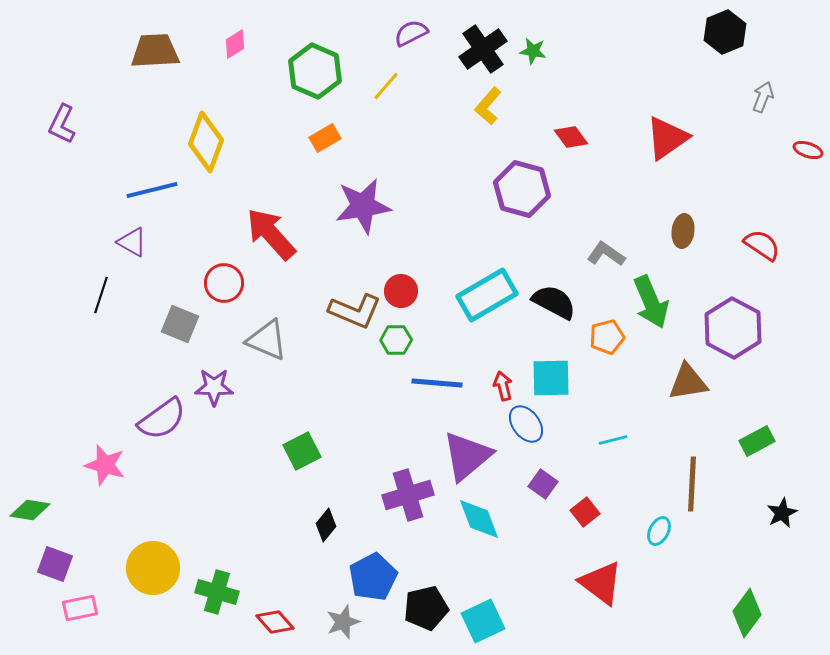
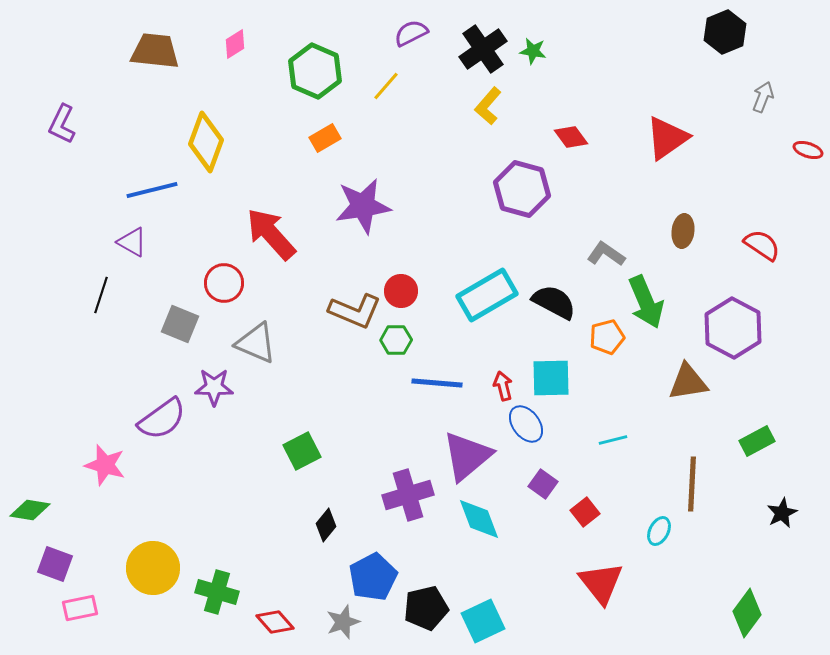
brown trapezoid at (155, 51): rotated 9 degrees clockwise
green arrow at (651, 302): moved 5 px left
gray triangle at (267, 340): moved 11 px left, 3 px down
red triangle at (601, 583): rotated 15 degrees clockwise
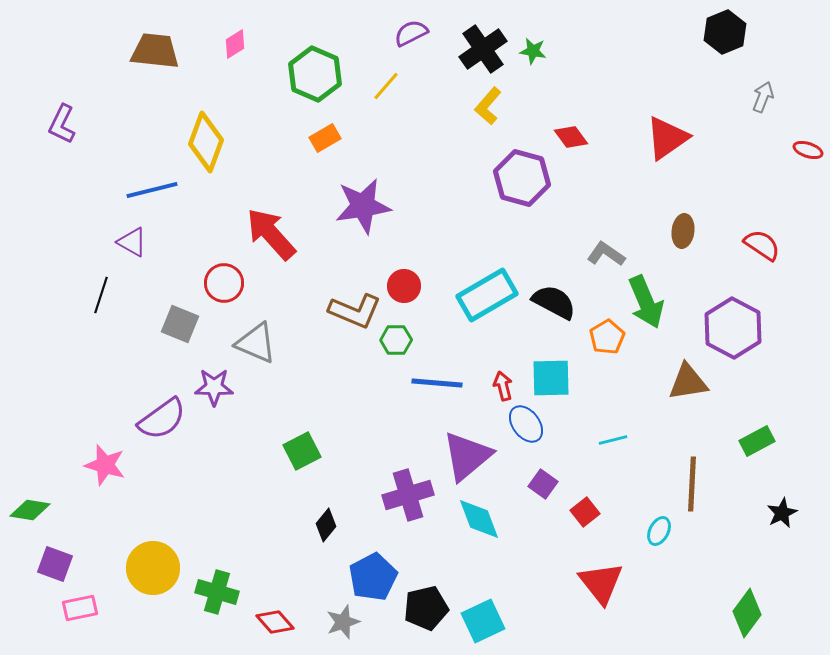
green hexagon at (315, 71): moved 3 px down
purple hexagon at (522, 189): moved 11 px up
red circle at (401, 291): moved 3 px right, 5 px up
orange pentagon at (607, 337): rotated 16 degrees counterclockwise
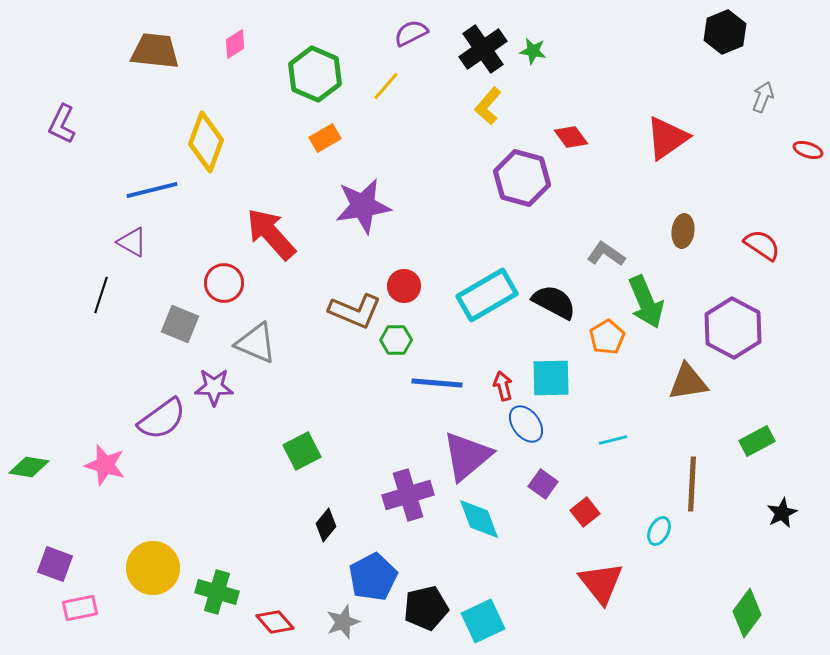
green diamond at (30, 510): moved 1 px left, 43 px up
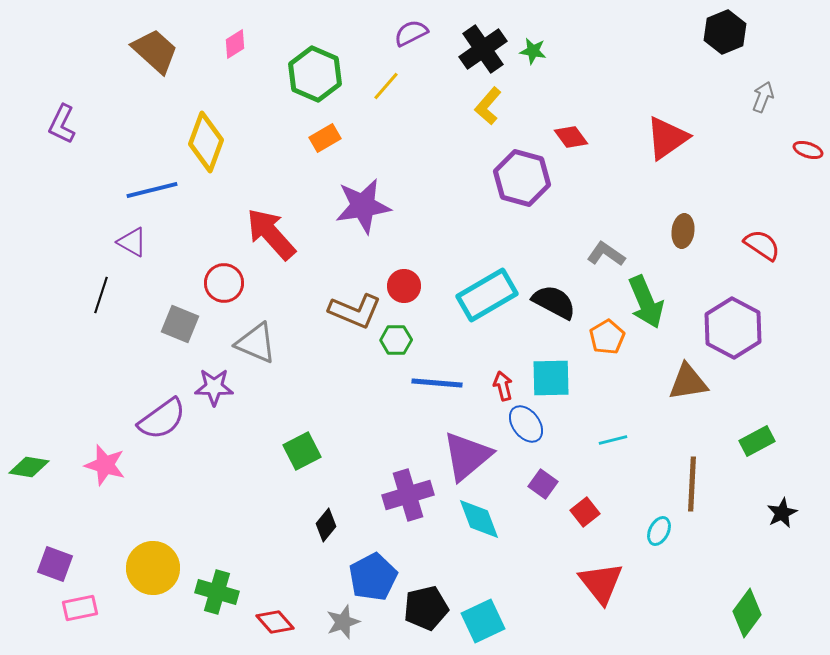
brown trapezoid at (155, 51): rotated 36 degrees clockwise
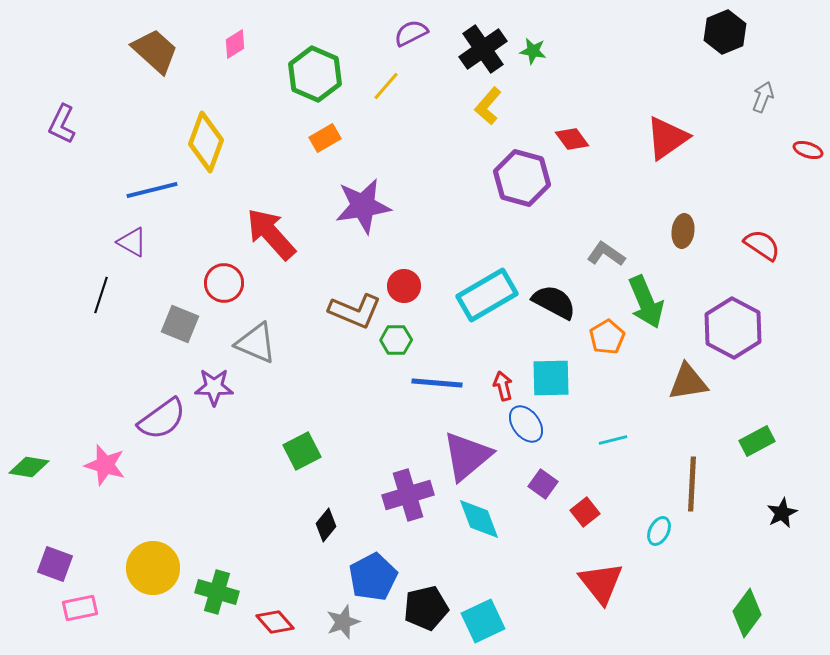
red diamond at (571, 137): moved 1 px right, 2 px down
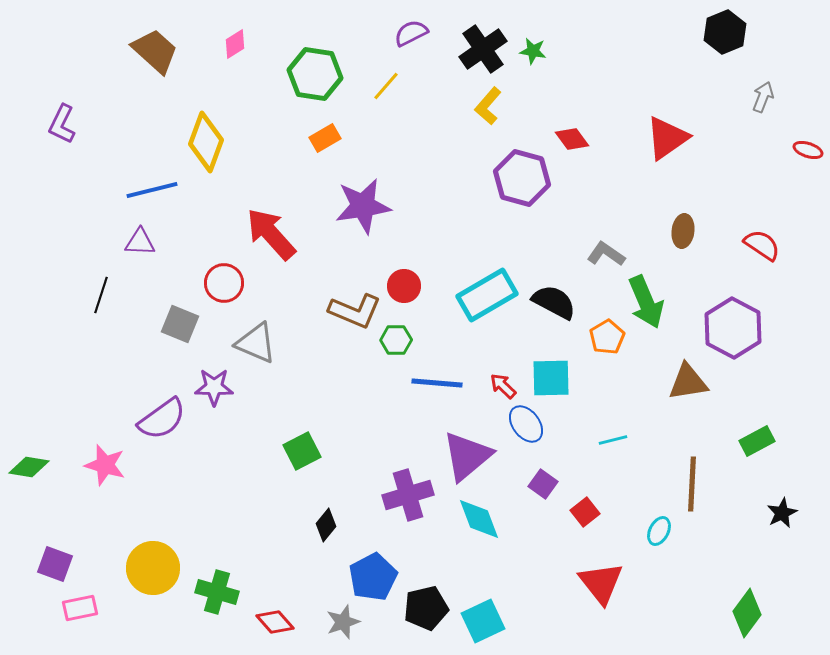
green hexagon at (315, 74): rotated 14 degrees counterclockwise
purple triangle at (132, 242): moved 8 px right; rotated 28 degrees counterclockwise
red arrow at (503, 386): rotated 32 degrees counterclockwise
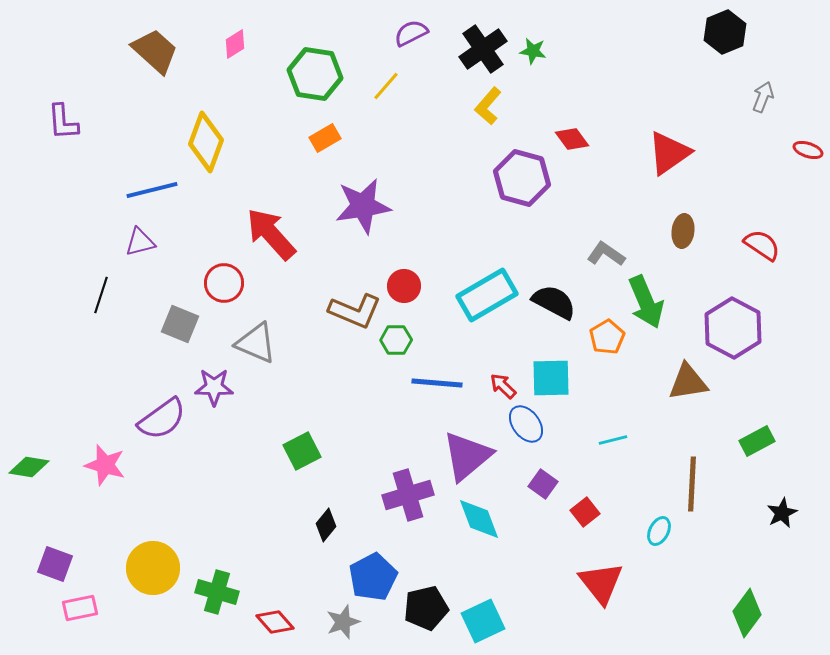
purple L-shape at (62, 124): moved 1 px right, 2 px up; rotated 30 degrees counterclockwise
red triangle at (667, 138): moved 2 px right, 15 px down
purple triangle at (140, 242): rotated 16 degrees counterclockwise
